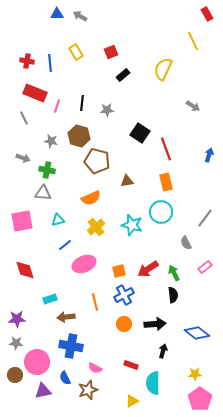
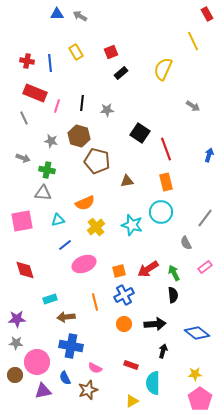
black rectangle at (123, 75): moved 2 px left, 2 px up
orange semicircle at (91, 198): moved 6 px left, 5 px down
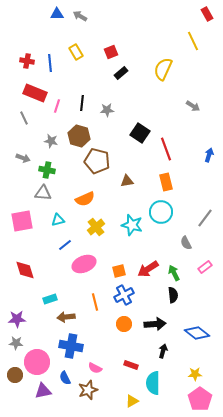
orange semicircle at (85, 203): moved 4 px up
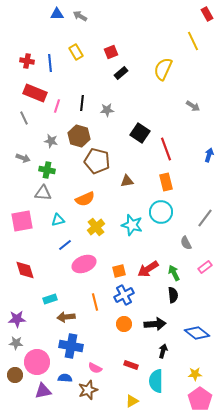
blue semicircle at (65, 378): rotated 120 degrees clockwise
cyan semicircle at (153, 383): moved 3 px right, 2 px up
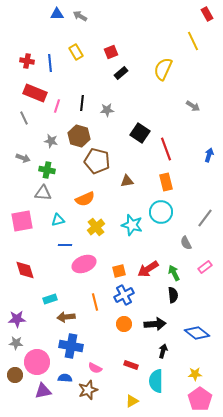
blue line at (65, 245): rotated 40 degrees clockwise
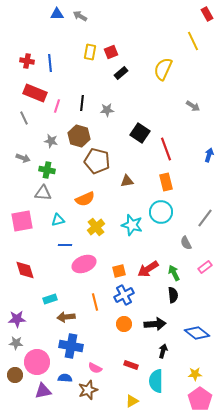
yellow rectangle at (76, 52): moved 14 px right; rotated 42 degrees clockwise
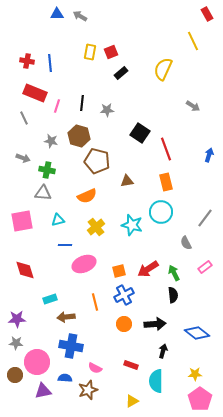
orange semicircle at (85, 199): moved 2 px right, 3 px up
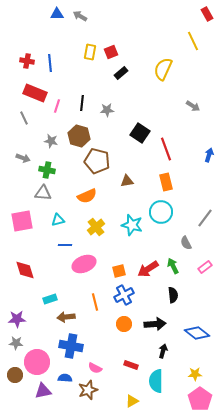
green arrow at (174, 273): moved 1 px left, 7 px up
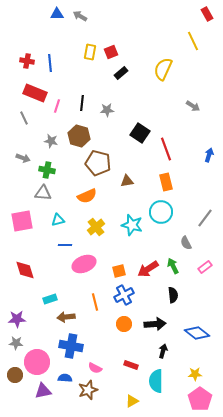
brown pentagon at (97, 161): moved 1 px right, 2 px down
